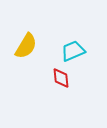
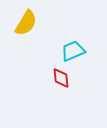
yellow semicircle: moved 23 px up
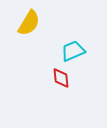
yellow semicircle: moved 3 px right
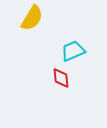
yellow semicircle: moved 3 px right, 5 px up
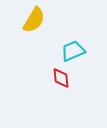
yellow semicircle: moved 2 px right, 2 px down
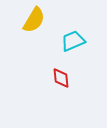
cyan trapezoid: moved 10 px up
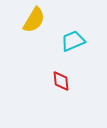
red diamond: moved 3 px down
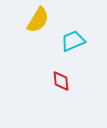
yellow semicircle: moved 4 px right
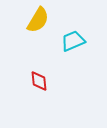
red diamond: moved 22 px left
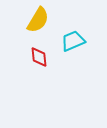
red diamond: moved 24 px up
